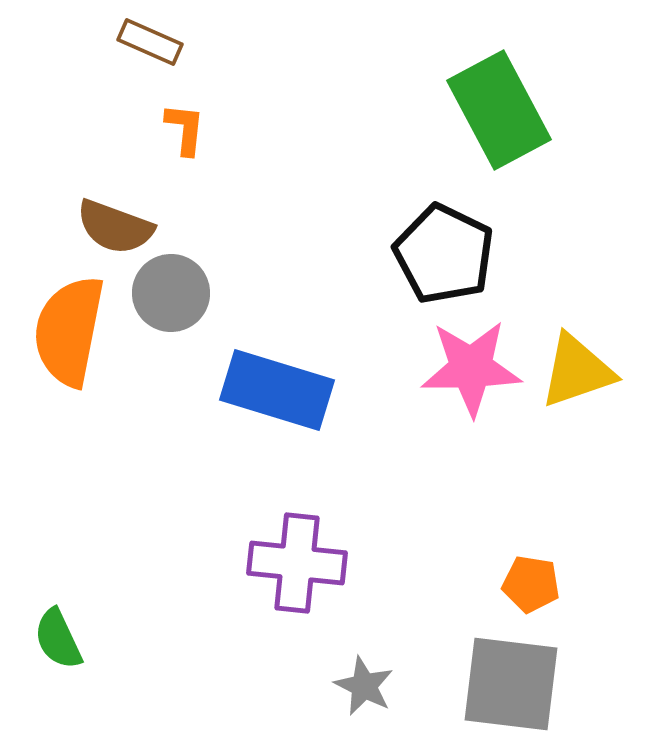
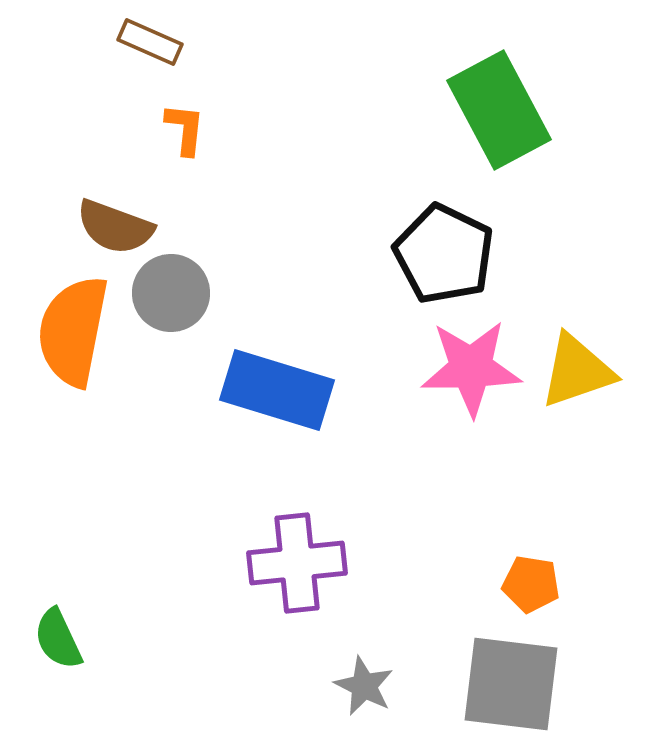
orange semicircle: moved 4 px right
purple cross: rotated 12 degrees counterclockwise
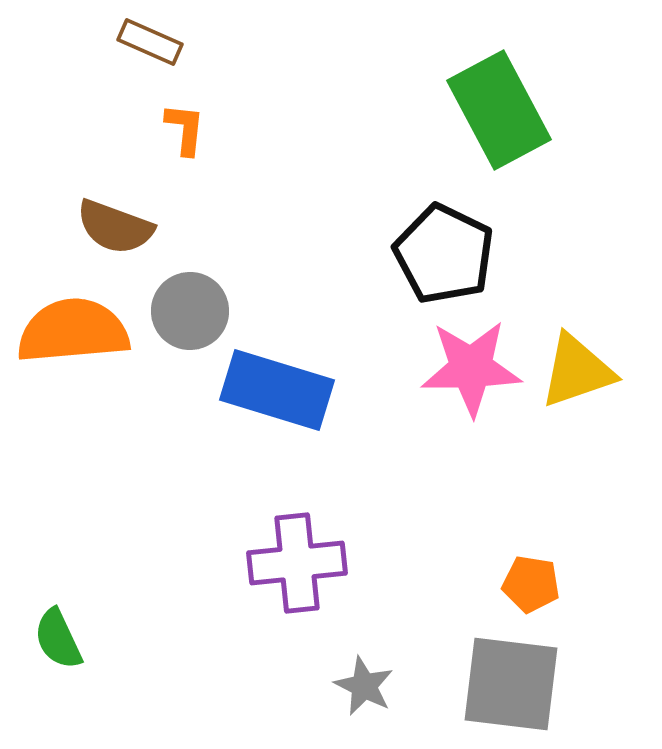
gray circle: moved 19 px right, 18 px down
orange semicircle: rotated 74 degrees clockwise
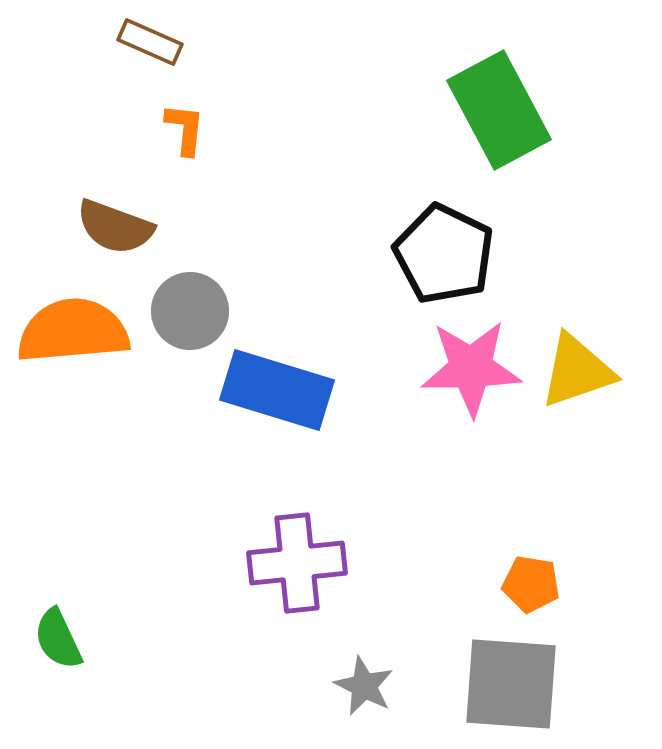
gray square: rotated 3 degrees counterclockwise
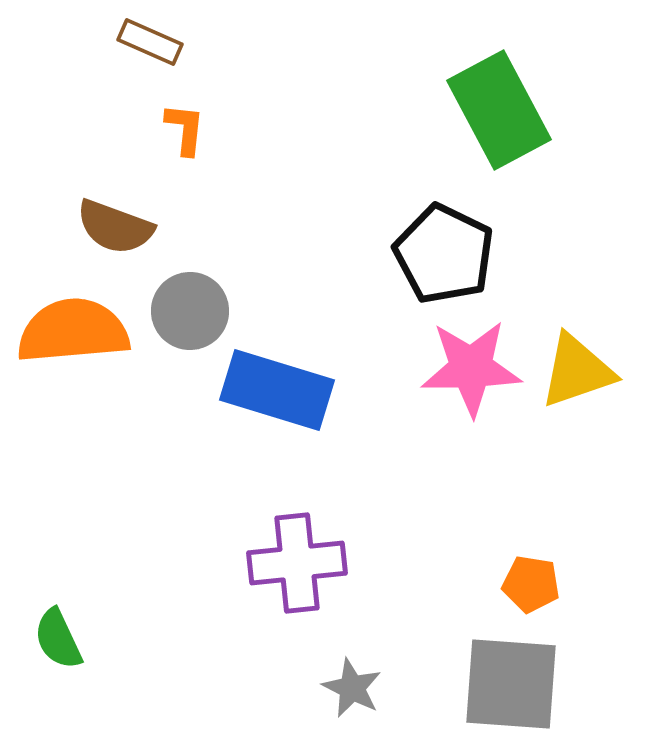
gray star: moved 12 px left, 2 px down
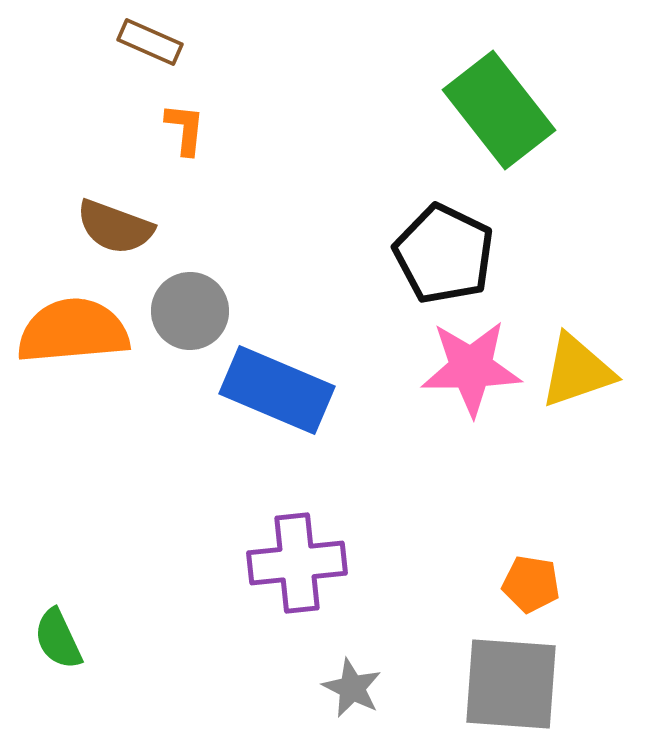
green rectangle: rotated 10 degrees counterclockwise
blue rectangle: rotated 6 degrees clockwise
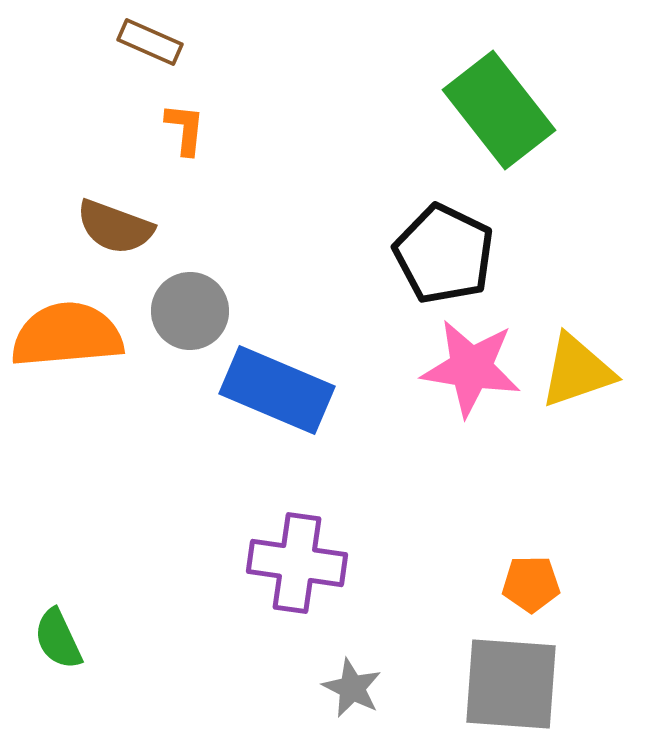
orange semicircle: moved 6 px left, 4 px down
pink star: rotated 10 degrees clockwise
purple cross: rotated 14 degrees clockwise
orange pentagon: rotated 10 degrees counterclockwise
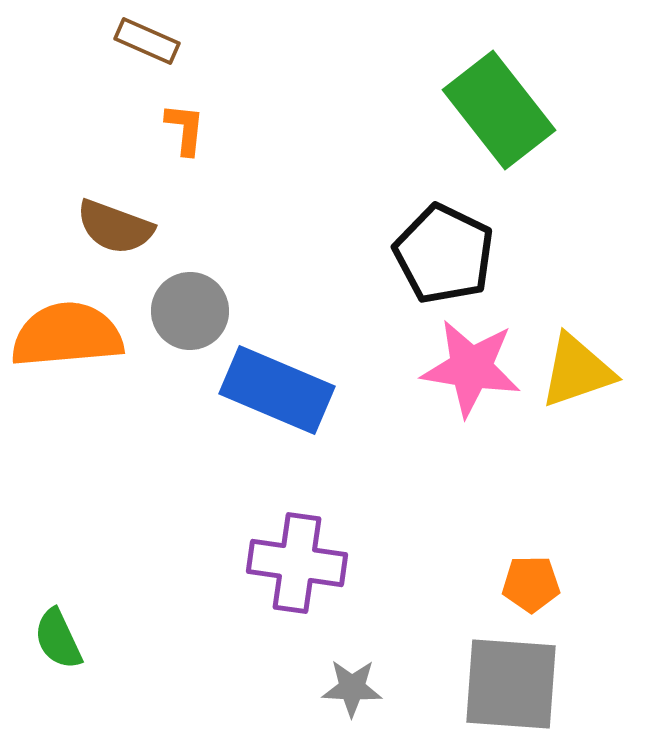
brown rectangle: moved 3 px left, 1 px up
gray star: rotated 24 degrees counterclockwise
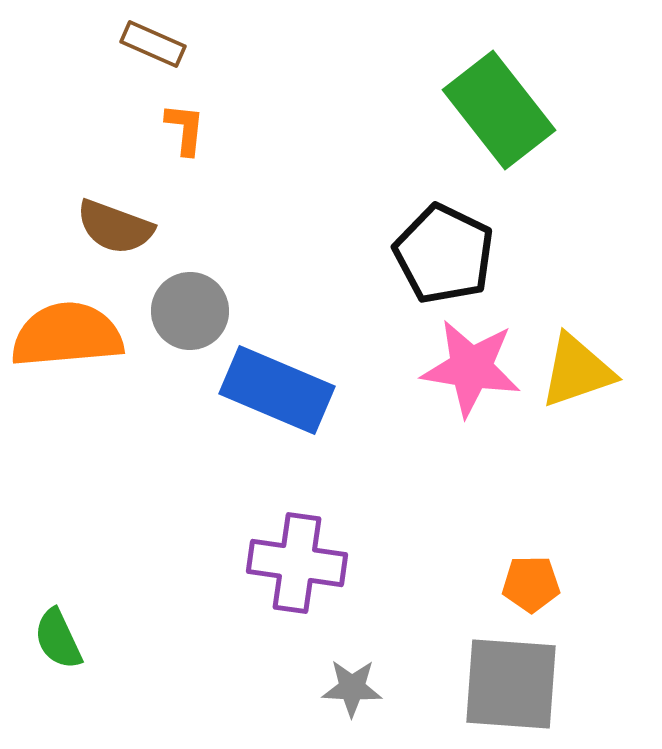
brown rectangle: moved 6 px right, 3 px down
